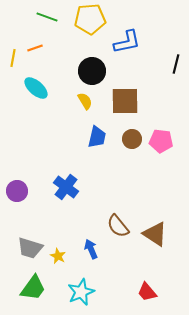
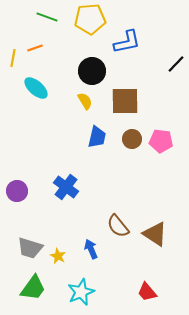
black line: rotated 30 degrees clockwise
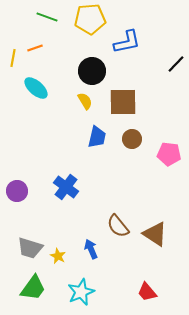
brown square: moved 2 px left, 1 px down
pink pentagon: moved 8 px right, 13 px down
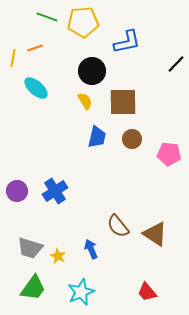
yellow pentagon: moved 7 px left, 3 px down
blue cross: moved 11 px left, 4 px down; rotated 20 degrees clockwise
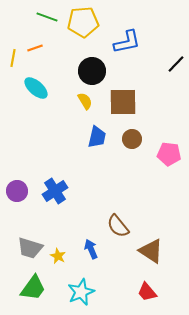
brown triangle: moved 4 px left, 17 px down
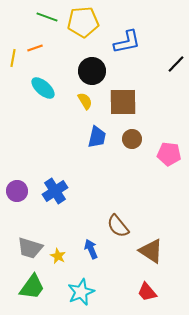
cyan ellipse: moved 7 px right
green trapezoid: moved 1 px left, 1 px up
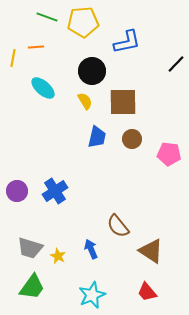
orange line: moved 1 px right, 1 px up; rotated 14 degrees clockwise
cyan star: moved 11 px right, 3 px down
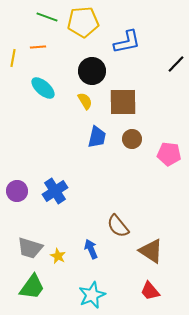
orange line: moved 2 px right
red trapezoid: moved 3 px right, 1 px up
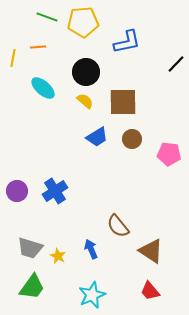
black circle: moved 6 px left, 1 px down
yellow semicircle: rotated 18 degrees counterclockwise
blue trapezoid: rotated 45 degrees clockwise
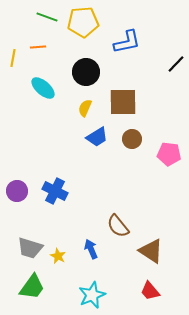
yellow semicircle: moved 7 px down; rotated 108 degrees counterclockwise
blue cross: rotated 30 degrees counterclockwise
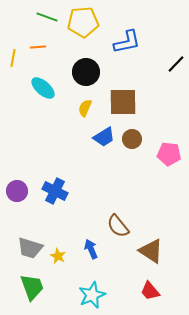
blue trapezoid: moved 7 px right
green trapezoid: rotated 56 degrees counterclockwise
